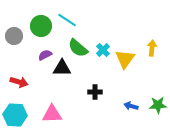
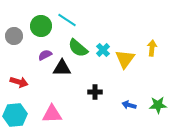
blue arrow: moved 2 px left, 1 px up
cyan hexagon: rotated 10 degrees counterclockwise
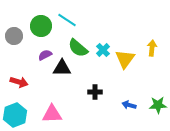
cyan hexagon: rotated 15 degrees counterclockwise
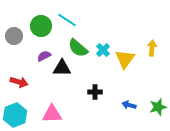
purple semicircle: moved 1 px left, 1 px down
green star: moved 2 px down; rotated 12 degrees counterclockwise
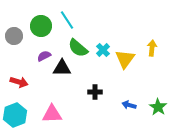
cyan line: rotated 24 degrees clockwise
green star: rotated 24 degrees counterclockwise
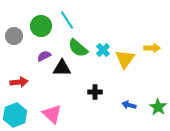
yellow arrow: rotated 84 degrees clockwise
red arrow: rotated 24 degrees counterclockwise
pink triangle: rotated 45 degrees clockwise
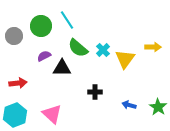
yellow arrow: moved 1 px right, 1 px up
red arrow: moved 1 px left, 1 px down
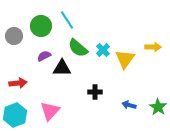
pink triangle: moved 2 px left, 3 px up; rotated 30 degrees clockwise
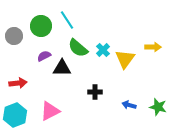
green star: rotated 18 degrees counterclockwise
pink triangle: rotated 20 degrees clockwise
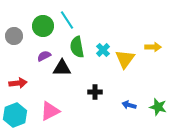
green circle: moved 2 px right
green semicircle: moved 1 px left, 1 px up; rotated 40 degrees clockwise
